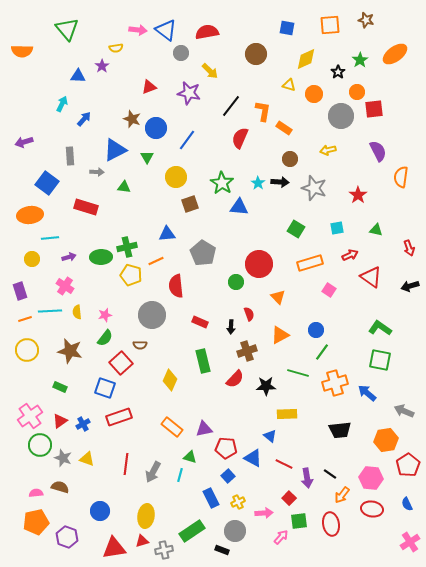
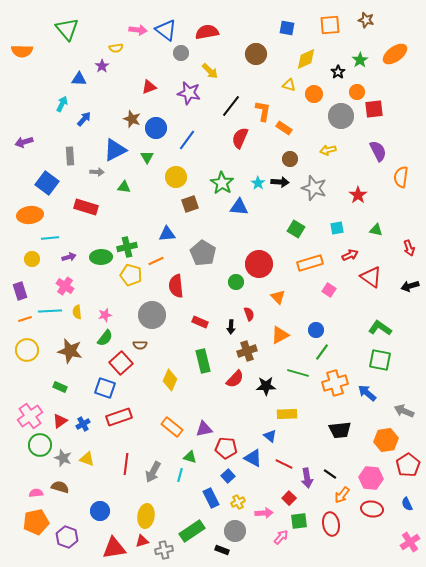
blue triangle at (78, 76): moved 1 px right, 3 px down
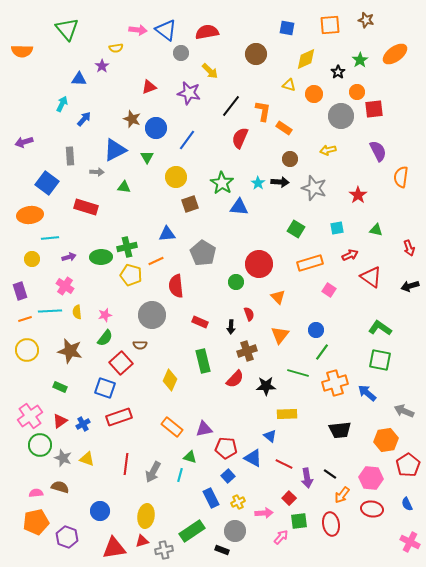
orange triangle at (280, 335): rotated 24 degrees counterclockwise
pink cross at (410, 542): rotated 30 degrees counterclockwise
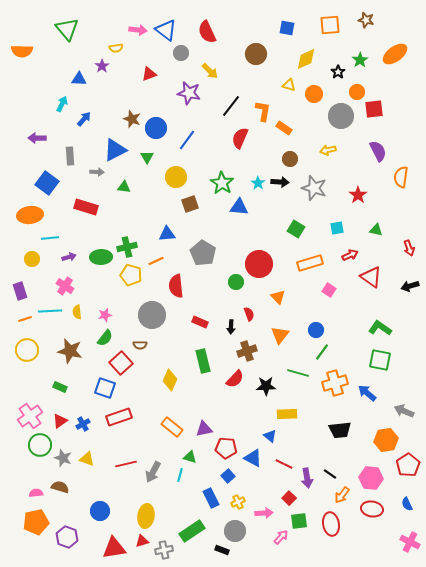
red semicircle at (207, 32): rotated 105 degrees counterclockwise
red triangle at (149, 87): moved 13 px up
purple arrow at (24, 142): moved 13 px right, 4 px up; rotated 18 degrees clockwise
red line at (126, 464): rotated 70 degrees clockwise
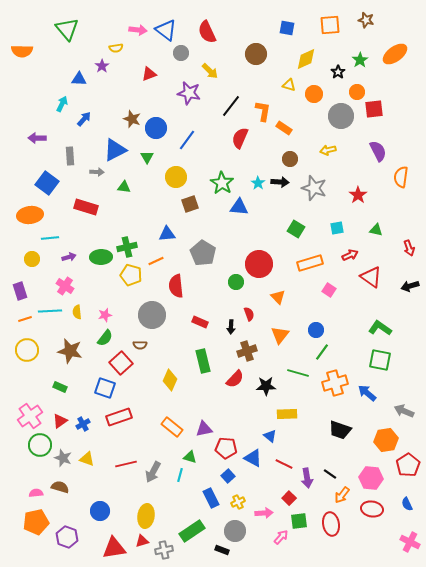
black trapezoid at (340, 430): rotated 25 degrees clockwise
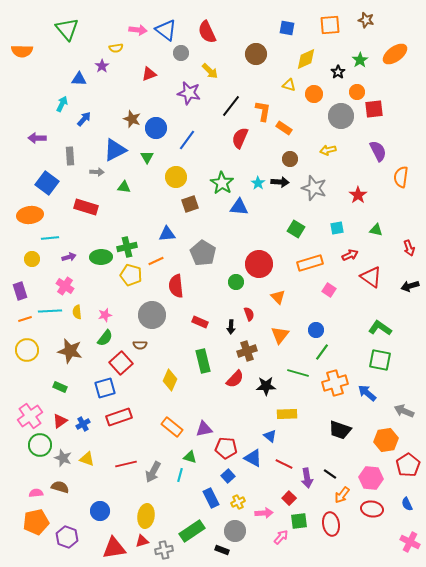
blue square at (105, 388): rotated 35 degrees counterclockwise
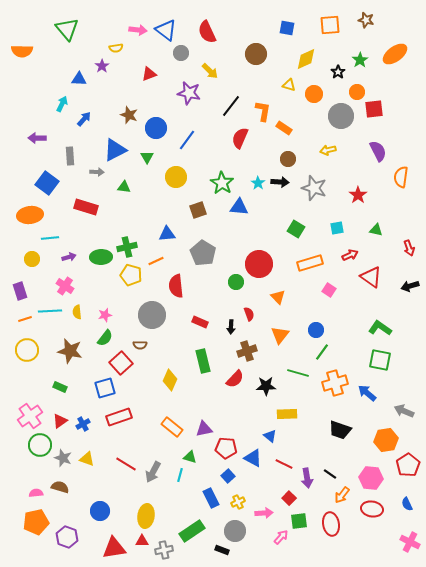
brown star at (132, 119): moved 3 px left, 4 px up
brown circle at (290, 159): moved 2 px left
brown square at (190, 204): moved 8 px right, 6 px down
red line at (126, 464): rotated 45 degrees clockwise
red triangle at (142, 541): rotated 16 degrees clockwise
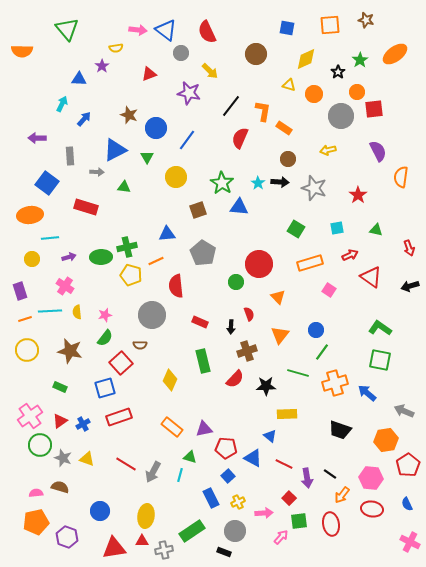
black rectangle at (222, 550): moved 2 px right, 2 px down
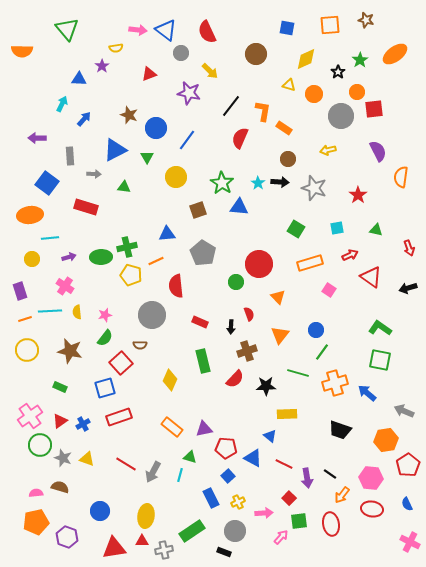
gray arrow at (97, 172): moved 3 px left, 2 px down
black arrow at (410, 286): moved 2 px left, 2 px down
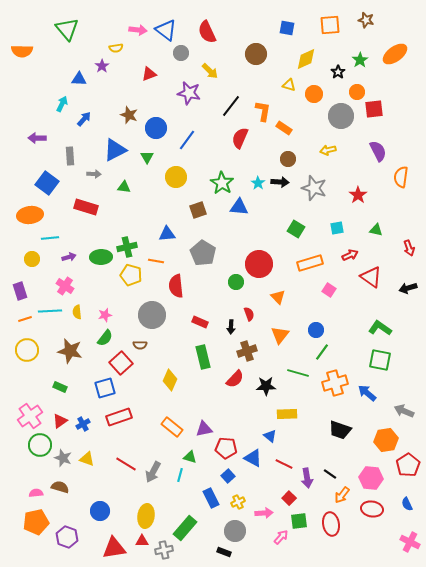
orange line at (156, 261): rotated 35 degrees clockwise
green rectangle at (203, 361): moved 4 px up
green rectangle at (192, 531): moved 7 px left, 3 px up; rotated 15 degrees counterclockwise
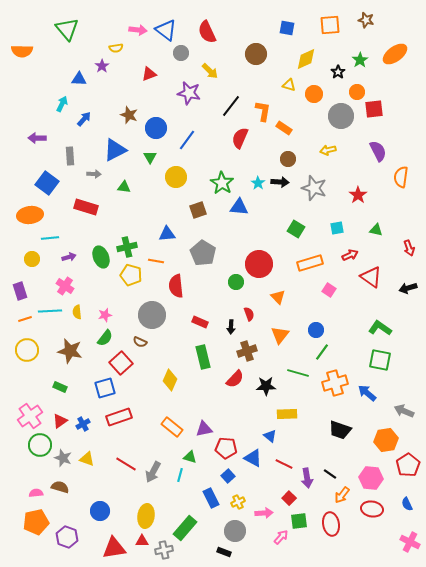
green triangle at (147, 157): moved 3 px right
green ellipse at (101, 257): rotated 70 degrees clockwise
brown semicircle at (140, 345): moved 3 px up; rotated 24 degrees clockwise
